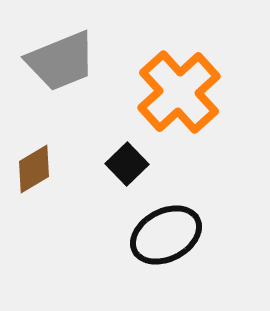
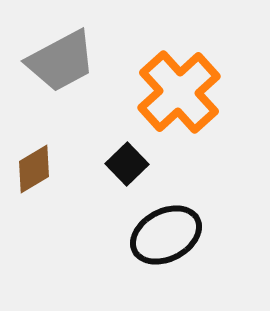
gray trapezoid: rotated 6 degrees counterclockwise
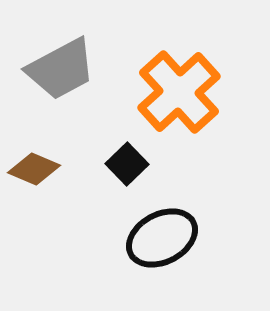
gray trapezoid: moved 8 px down
brown diamond: rotated 54 degrees clockwise
black ellipse: moved 4 px left, 3 px down
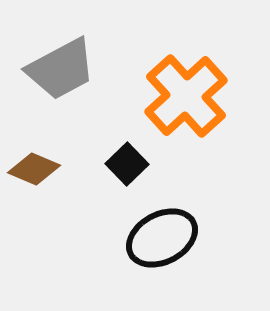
orange cross: moved 7 px right, 4 px down
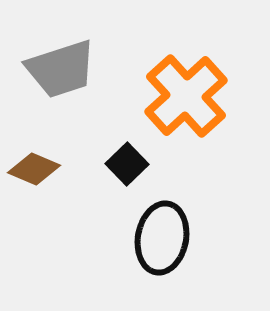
gray trapezoid: rotated 10 degrees clockwise
black ellipse: rotated 52 degrees counterclockwise
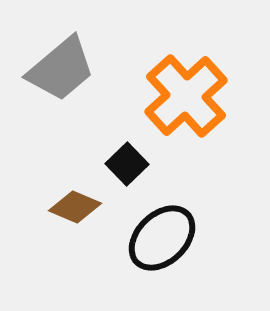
gray trapezoid: rotated 22 degrees counterclockwise
brown diamond: moved 41 px right, 38 px down
black ellipse: rotated 36 degrees clockwise
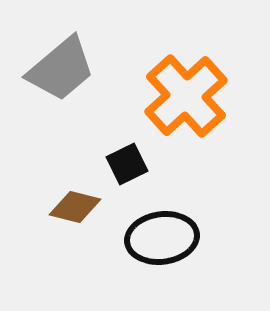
black square: rotated 18 degrees clockwise
brown diamond: rotated 9 degrees counterclockwise
black ellipse: rotated 36 degrees clockwise
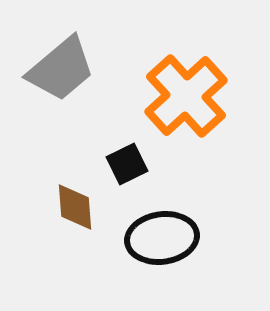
brown diamond: rotated 72 degrees clockwise
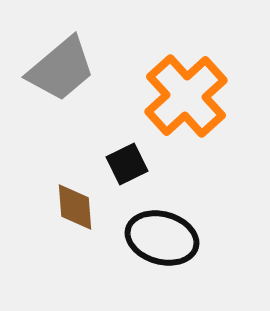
black ellipse: rotated 24 degrees clockwise
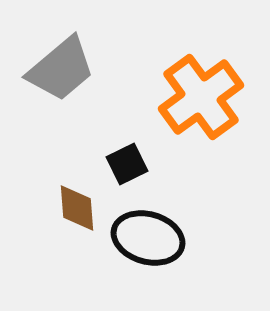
orange cross: moved 15 px right, 1 px down; rotated 6 degrees clockwise
brown diamond: moved 2 px right, 1 px down
black ellipse: moved 14 px left
